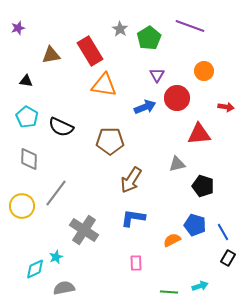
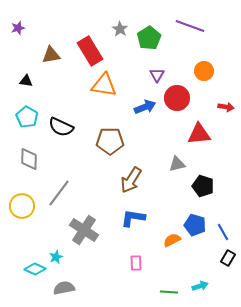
gray line: moved 3 px right
cyan diamond: rotated 50 degrees clockwise
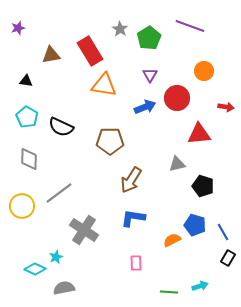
purple triangle: moved 7 px left
gray line: rotated 16 degrees clockwise
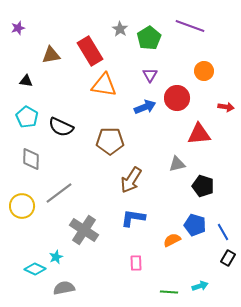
gray diamond: moved 2 px right
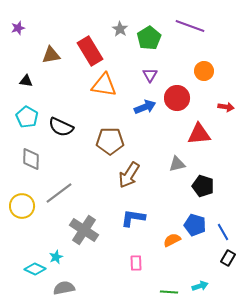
brown arrow: moved 2 px left, 5 px up
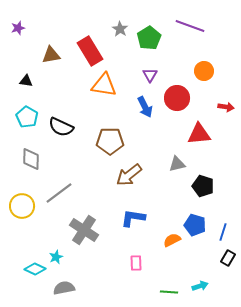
blue arrow: rotated 85 degrees clockwise
brown arrow: rotated 20 degrees clockwise
blue line: rotated 48 degrees clockwise
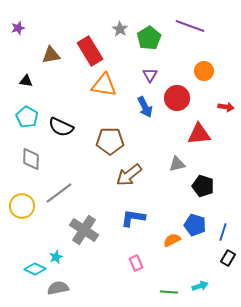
pink rectangle: rotated 21 degrees counterclockwise
gray semicircle: moved 6 px left
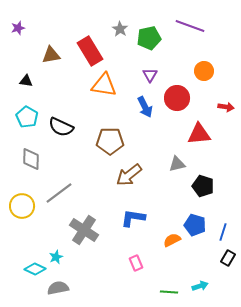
green pentagon: rotated 20 degrees clockwise
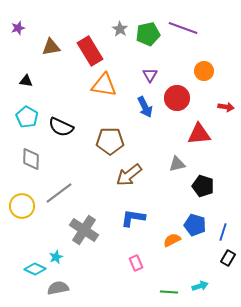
purple line: moved 7 px left, 2 px down
green pentagon: moved 1 px left, 4 px up
brown triangle: moved 8 px up
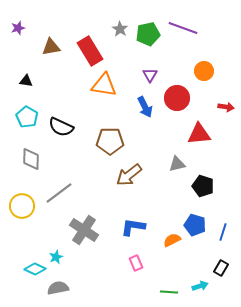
blue L-shape: moved 9 px down
black rectangle: moved 7 px left, 10 px down
